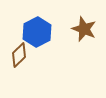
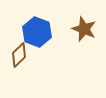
blue hexagon: rotated 12 degrees counterclockwise
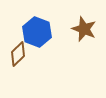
brown diamond: moved 1 px left, 1 px up
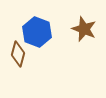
brown diamond: rotated 30 degrees counterclockwise
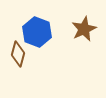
brown star: rotated 25 degrees clockwise
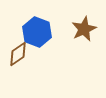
brown diamond: rotated 40 degrees clockwise
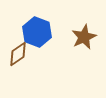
brown star: moved 8 px down
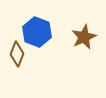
brown diamond: moved 1 px left; rotated 35 degrees counterclockwise
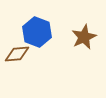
brown diamond: rotated 65 degrees clockwise
